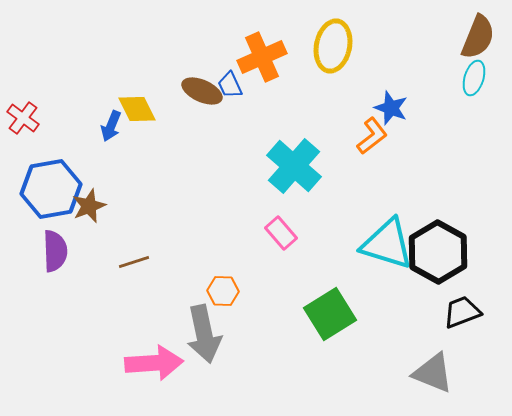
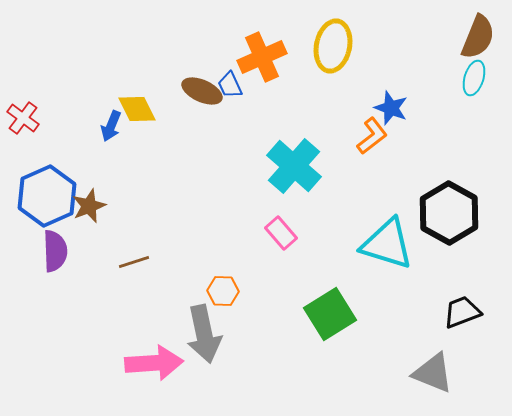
blue hexagon: moved 4 px left, 7 px down; rotated 14 degrees counterclockwise
black hexagon: moved 11 px right, 39 px up
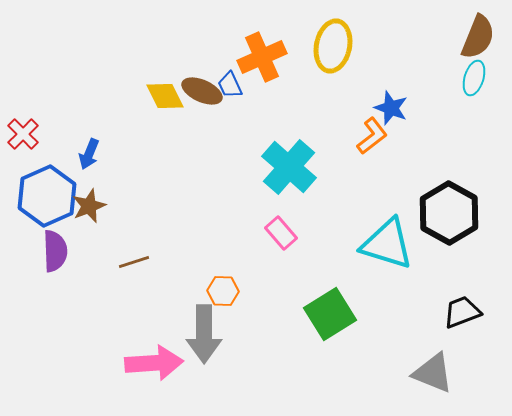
yellow diamond: moved 28 px right, 13 px up
red cross: moved 16 px down; rotated 8 degrees clockwise
blue arrow: moved 22 px left, 28 px down
cyan cross: moved 5 px left, 1 px down
gray arrow: rotated 12 degrees clockwise
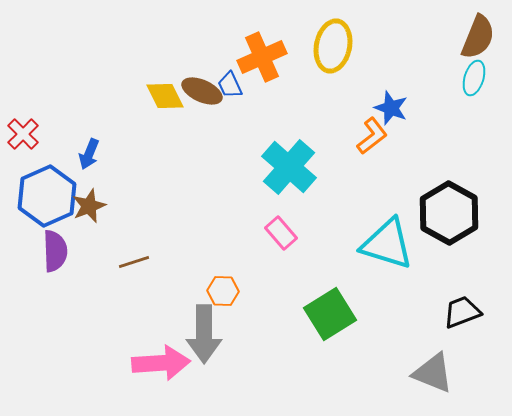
pink arrow: moved 7 px right
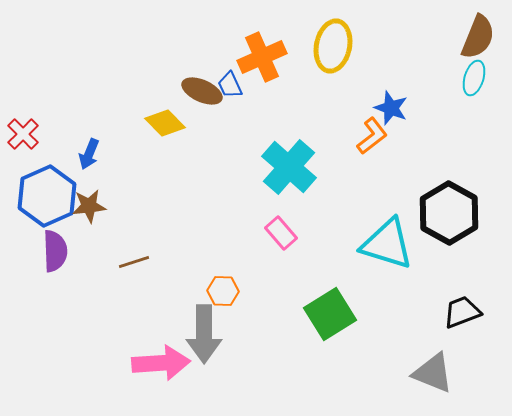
yellow diamond: moved 27 px down; rotated 18 degrees counterclockwise
brown star: rotated 16 degrees clockwise
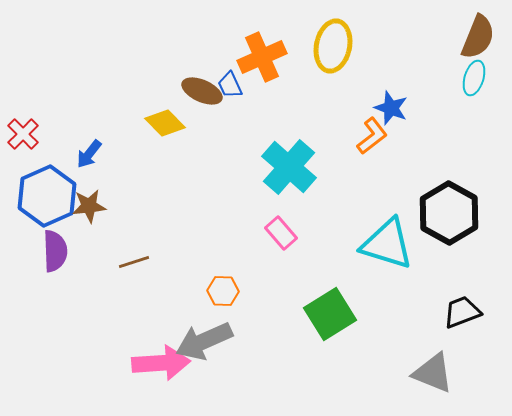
blue arrow: rotated 16 degrees clockwise
gray arrow: moved 7 px down; rotated 66 degrees clockwise
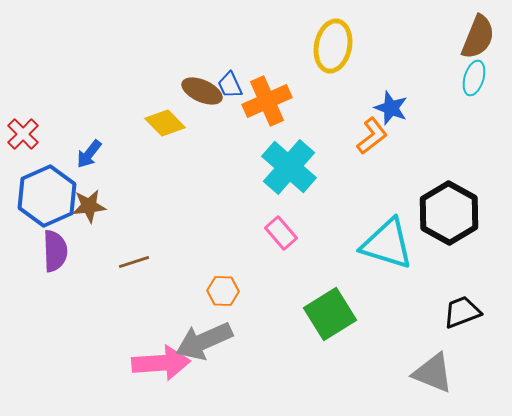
orange cross: moved 5 px right, 44 px down
